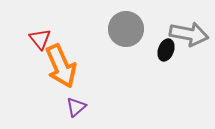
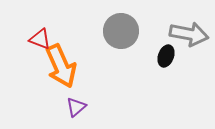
gray circle: moved 5 px left, 2 px down
red triangle: rotated 30 degrees counterclockwise
black ellipse: moved 6 px down
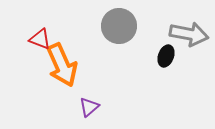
gray circle: moved 2 px left, 5 px up
orange arrow: moved 1 px right, 1 px up
purple triangle: moved 13 px right
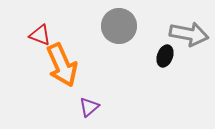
red triangle: moved 4 px up
black ellipse: moved 1 px left
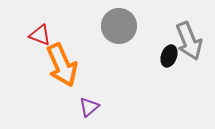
gray arrow: moved 7 px down; rotated 57 degrees clockwise
black ellipse: moved 4 px right
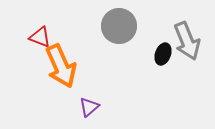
red triangle: moved 2 px down
gray arrow: moved 2 px left
black ellipse: moved 6 px left, 2 px up
orange arrow: moved 1 px left, 1 px down
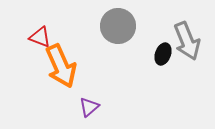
gray circle: moved 1 px left
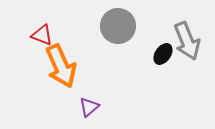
red triangle: moved 2 px right, 2 px up
black ellipse: rotated 15 degrees clockwise
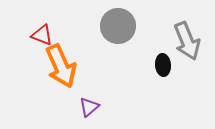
black ellipse: moved 11 px down; rotated 40 degrees counterclockwise
